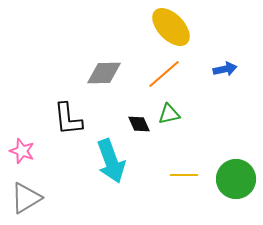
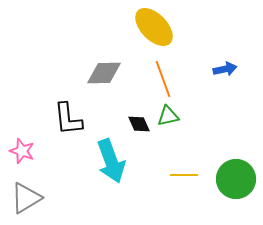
yellow ellipse: moved 17 px left
orange line: moved 1 px left, 5 px down; rotated 69 degrees counterclockwise
green triangle: moved 1 px left, 2 px down
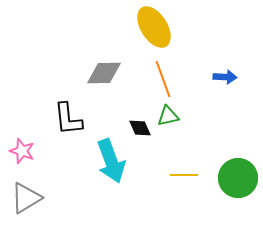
yellow ellipse: rotated 12 degrees clockwise
blue arrow: moved 8 px down; rotated 15 degrees clockwise
black diamond: moved 1 px right, 4 px down
green circle: moved 2 px right, 1 px up
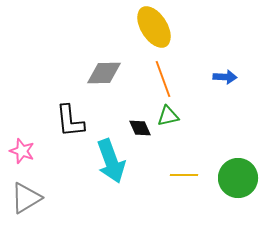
black L-shape: moved 2 px right, 2 px down
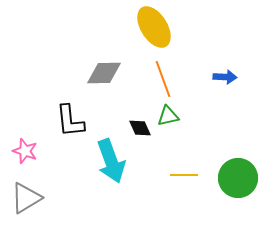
pink star: moved 3 px right
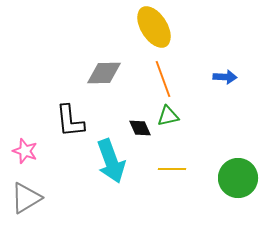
yellow line: moved 12 px left, 6 px up
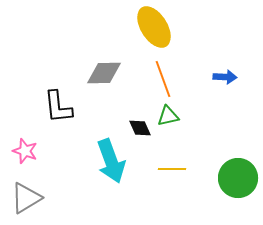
black L-shape: moved 12 px left, 14 px up
